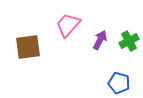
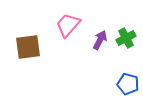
green cross: moved 3 px left, 3 px up
blue pentagon: moved 9 px right, 1 px down
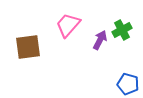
green cross: moved 4 px left, 8 px up
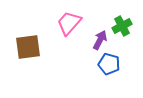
pink trapezoid: moved 1 px right, 2 px up
green cross: moved 4 px up
blue pentagon: moved 19 px left, 20 px up
